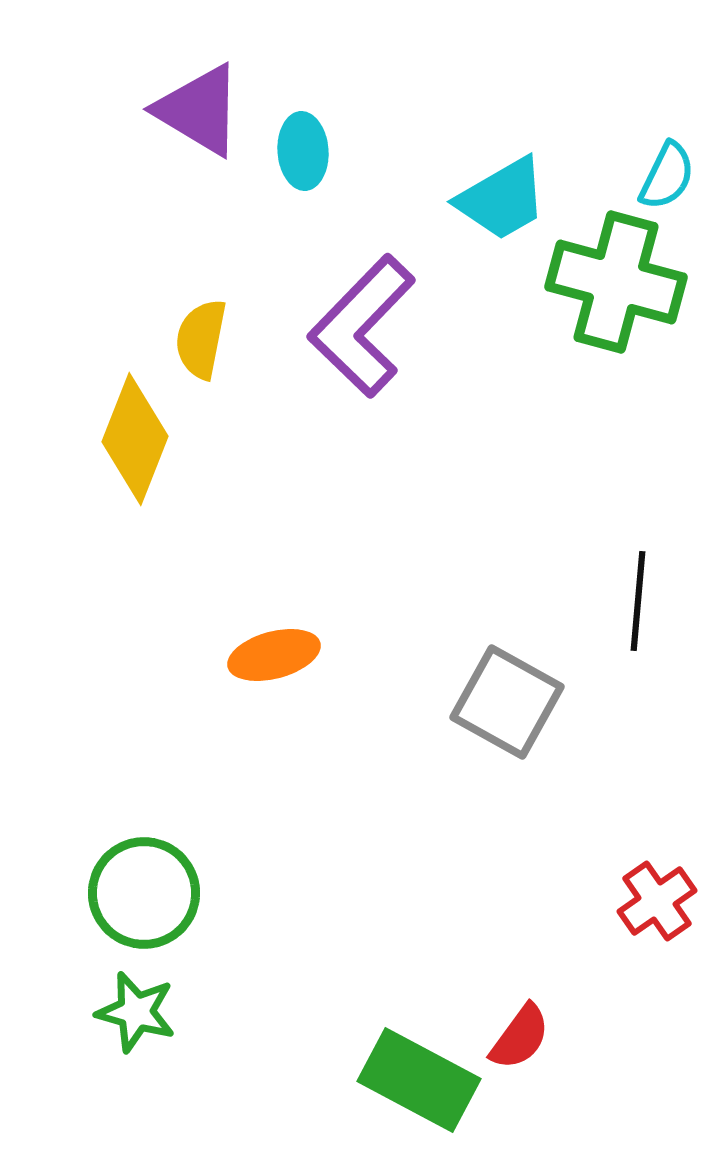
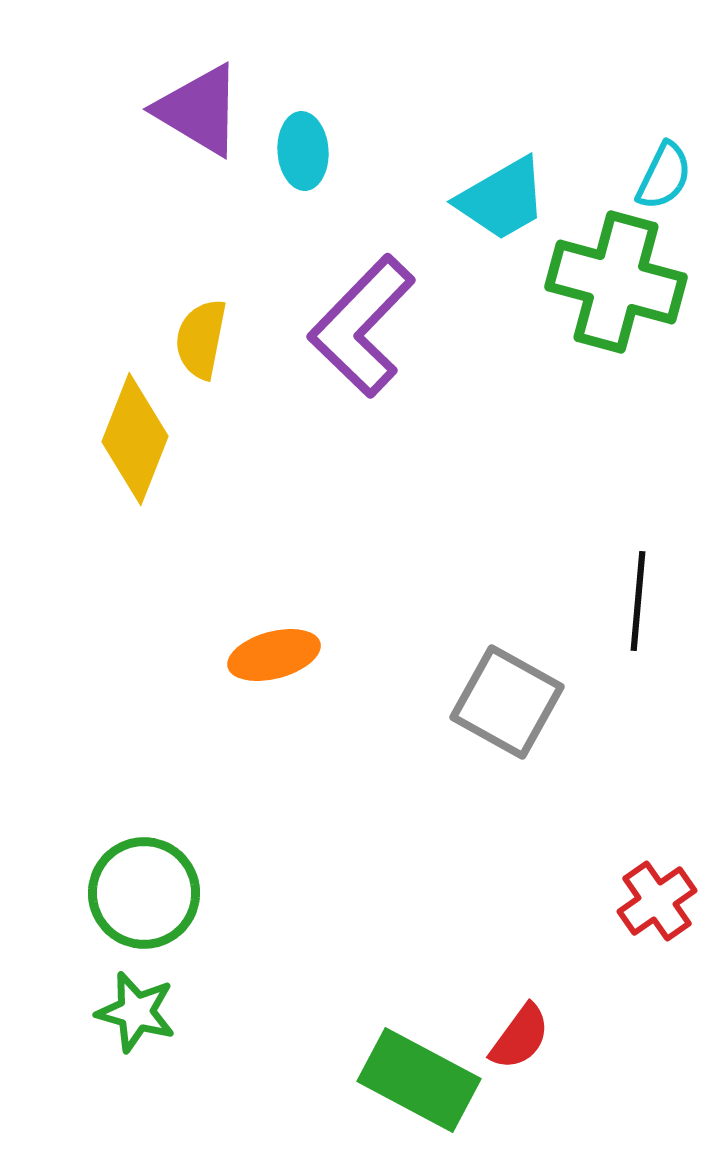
cyan semicircle: moved 3 px left
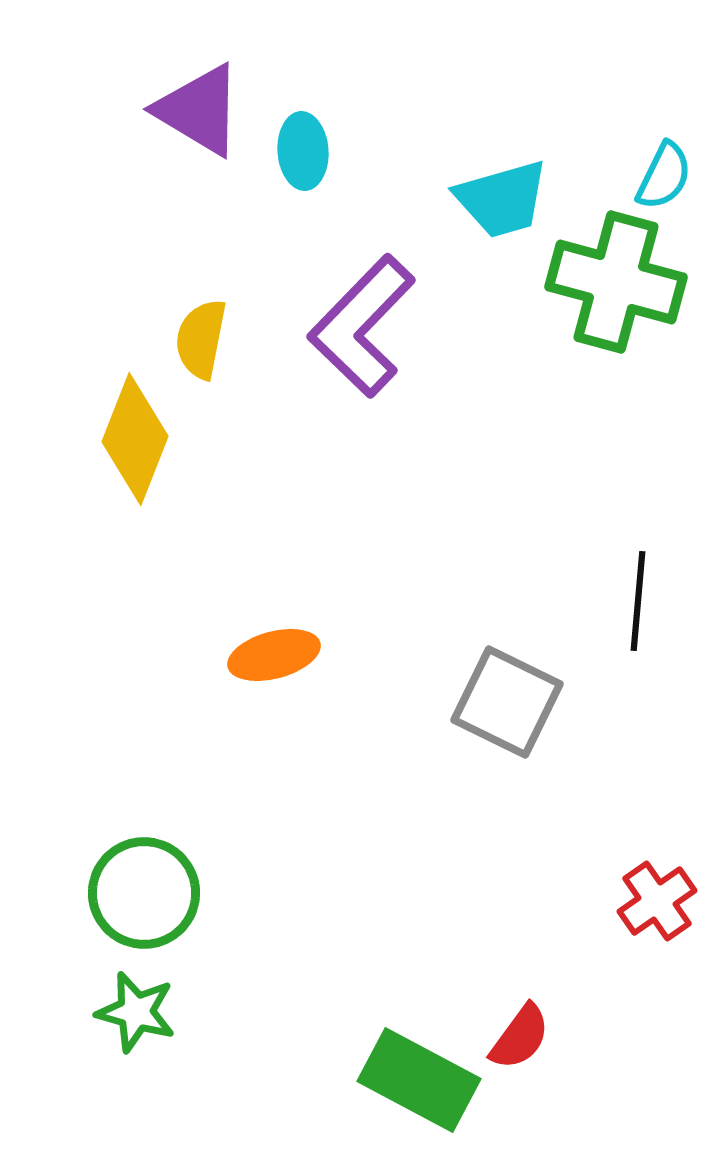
cyan trapezoid: rotated 14 degrees clockwise
gray square: rotated 3 degrees counterclockwise
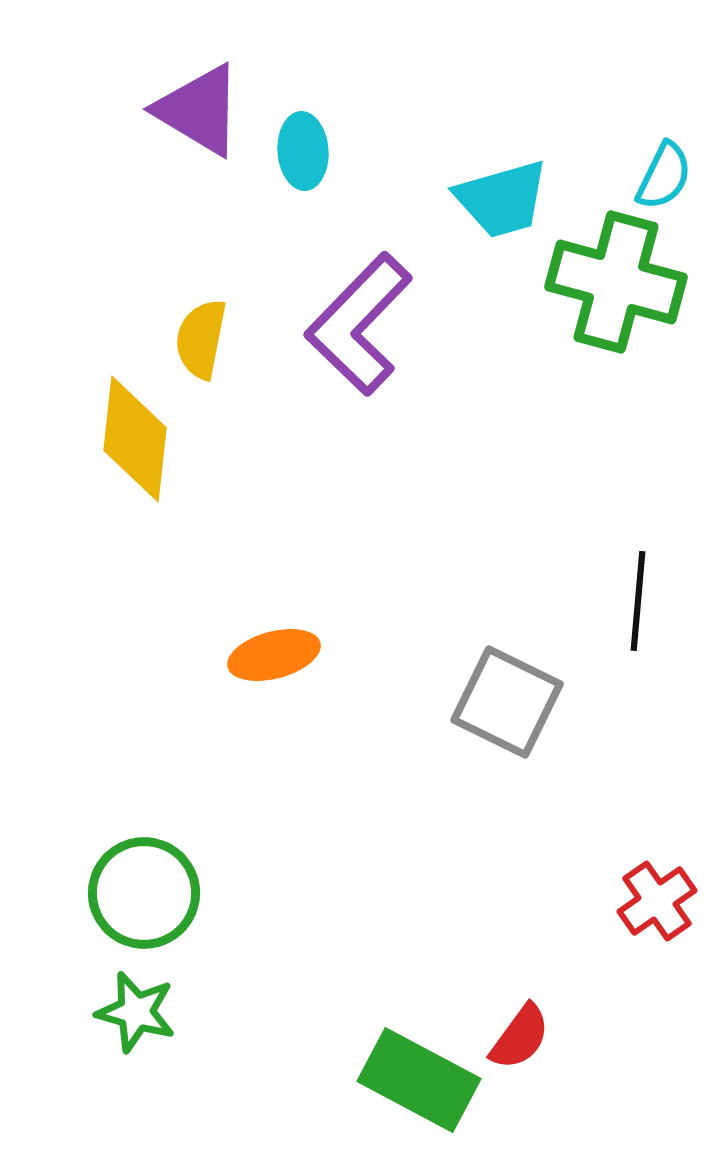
purple L-shape: moved 3 px left, 2 px up
yellow diamond: rotated 15 degrees counterclockwise
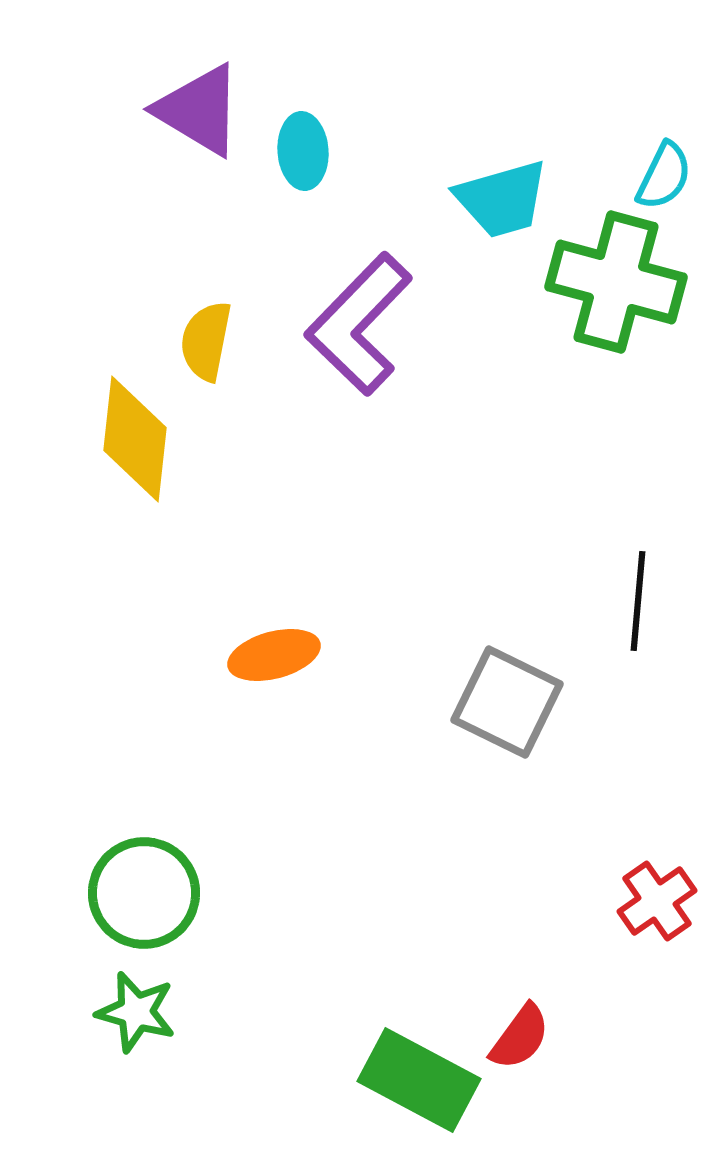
yellow semicircle: moved 5 px right, 2 px down
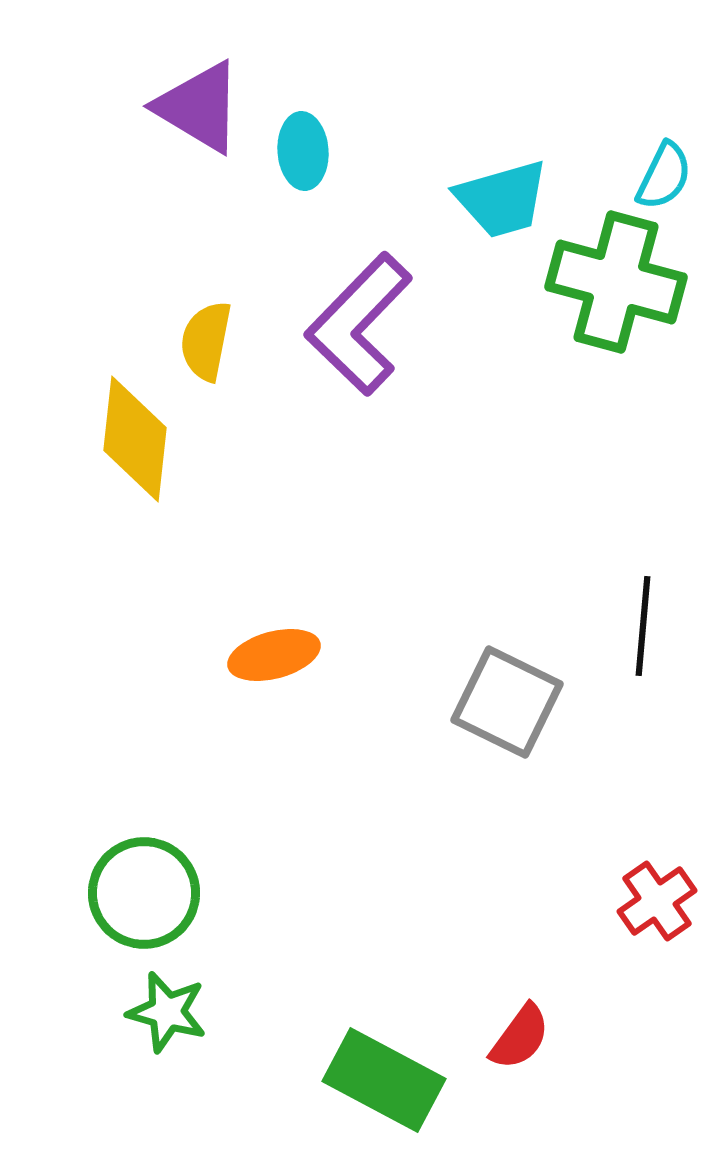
purple triangle: moved 3 px up
black line: moved 5 px right, 25 px down
green star: moved 31 px right
green rectangle: moved 35 px left
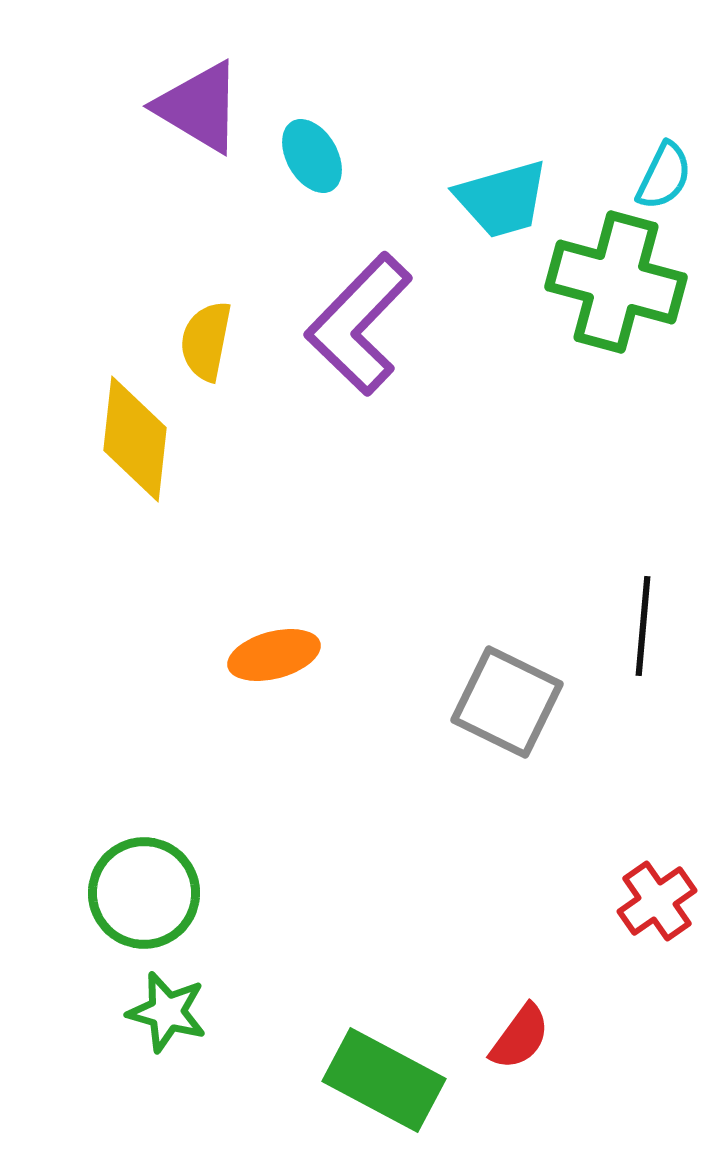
cyan ellipse: moved 9 px right, 5 px down; rotated 26 degrees counterclockwise
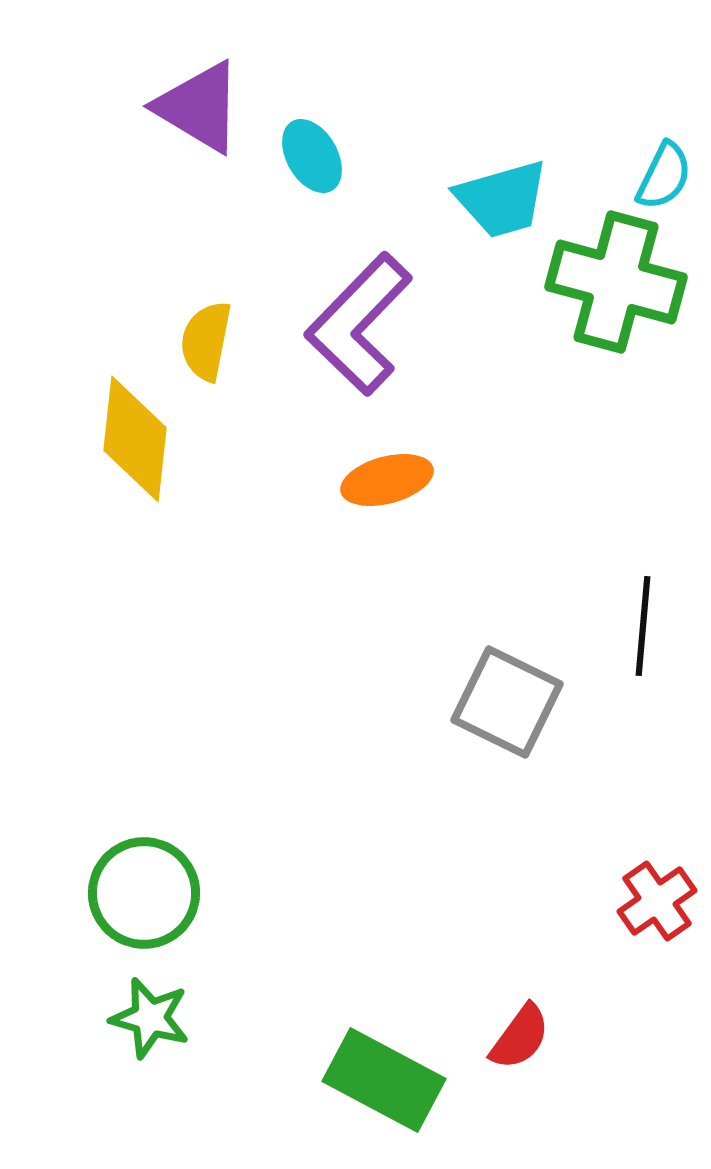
orange ellipse: moved 113 px right, 175 px up
green star: moved 17 px left, 6 px down
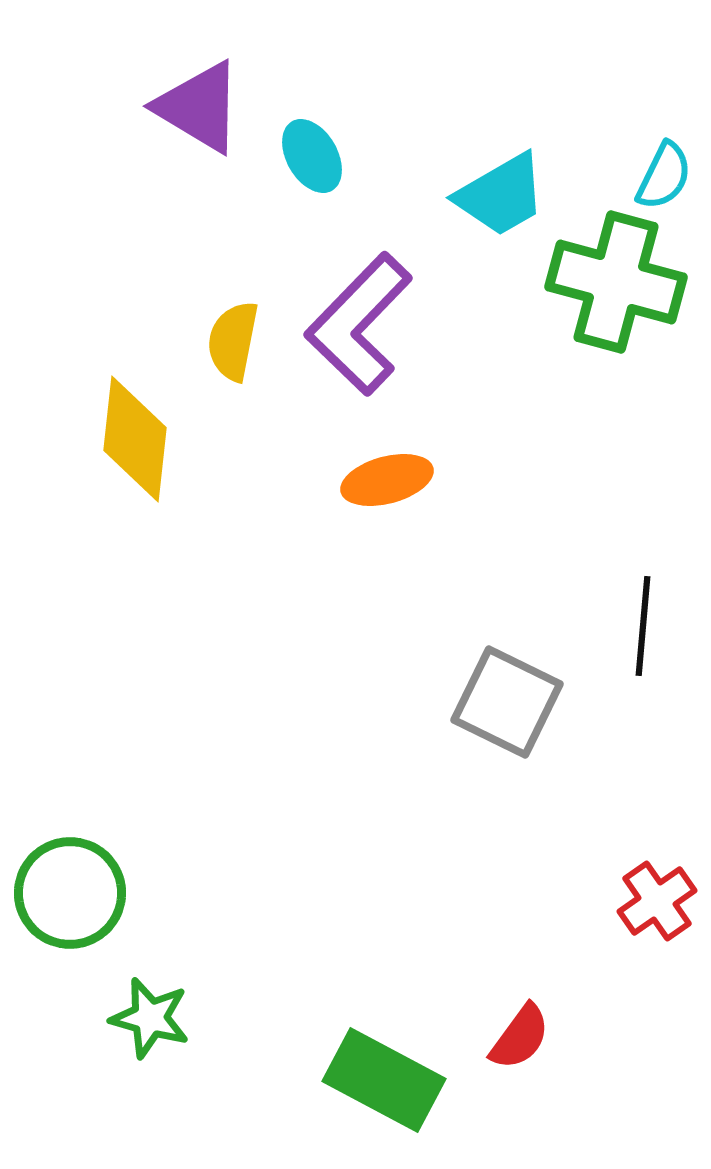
cyan trapezoid: moved 1 px left, 4 px up; rotated 14 degrees counterclockwise
yellow semicircle: moved 27 px right
green circle: moved 74 px left
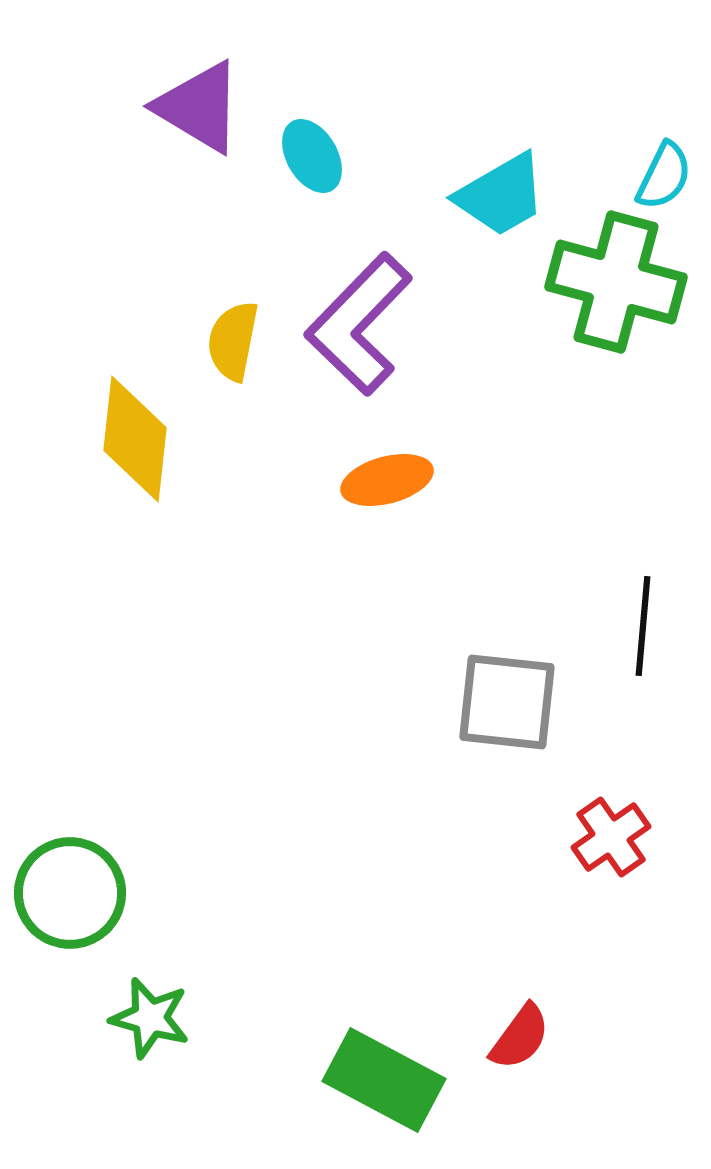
gray square: rotated 20 degrees counterclockwise
red cross: moved 46 px left, 64 px up
